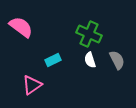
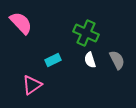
pink semicircle: moved 4 px up; rotated 10 degrees clockwise
green cross: moved 3 px left, 1 px up
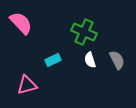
green cross: moved 2 px left, 1 px up
pink triangle: moved 5 px left; rotated 20 degrees clockwise
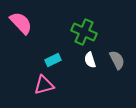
pink triangle: moved 17 px right
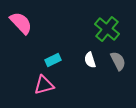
green cross: moved 23 px right, 3 px up; rotated 15 degrees clockwise
gray semicircle: moved 1 px right, 1 px down
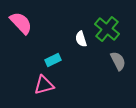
white semicircle: moved 9 px left, 21 px up
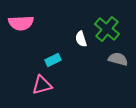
pink semicircle: rotated 130 degrees clockwise
gray semicircle: moved 2 px up; rotated 48 degrees counterclockwise
pink triangle: moved 2 px left
